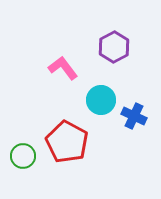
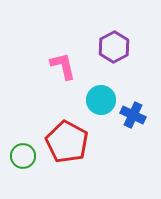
pink L-shape: moved 2 px up; rotated 24 degrees clockwise
blue cross: moved 1 px left, 1 px up
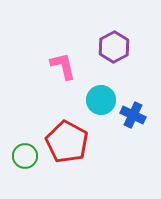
green circle: moved 2 px right
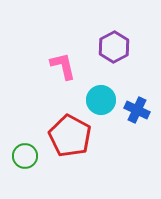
blue cross: moved 4 px right, 5 px up
red pentagon: moved 3 px right, 6 px up
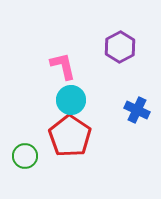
purple hexagon: moved 6 px right
cyan circle: moved 30 px left
red pentagon: rotated 6 degrees clockwise
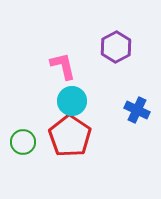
purple hexagon: moved 4 px left
cyan circle: moved 1 px right, 1 px down
green circle: moved 2 px left, 14 px up
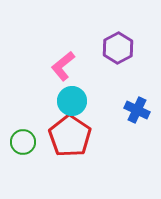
purple hexagon: moved 2 px right, 1 px down
pink L-shape: rotated 116 degrees counterclockwise
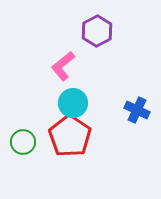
purple hexagon: moved 21 px left, 17 px up
cyan circle: moved 1 px right, 2 px down
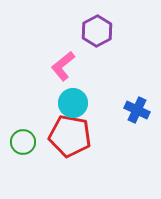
red pentagon: rotated 24 degrees counterclockwise
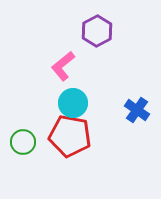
blue cross: rotated 10 degrees clockwise
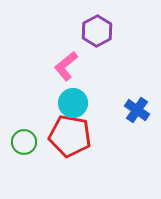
pink L-shape: moved 3 px right
green circle: moved 1 px right
